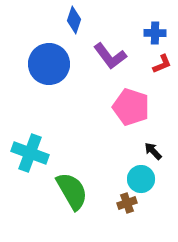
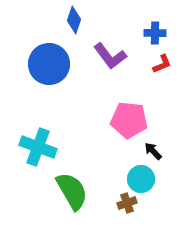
pink pentagon: moved 2 px left, 13 px down; rotated 12 degrees counterclockwise
cyan cross: moved 8 px right, 6 px up
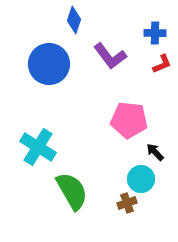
cyan cross: rotated 12 degrees clockwise
black arrow: moved 2 px right, 1 px down
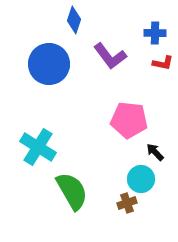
red L-shape: moved 1 px right, 1 px up; rotated 35 degrees clockwise
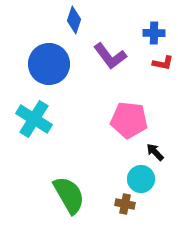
blue cross: moved 1 px left
cyan cross: moved 4 px left, 28 px up
green semicircle: moved 3 px left, 4 px down
brown cross: moved 2 px left, 1 px down; rotated 30 degrees clockwise
